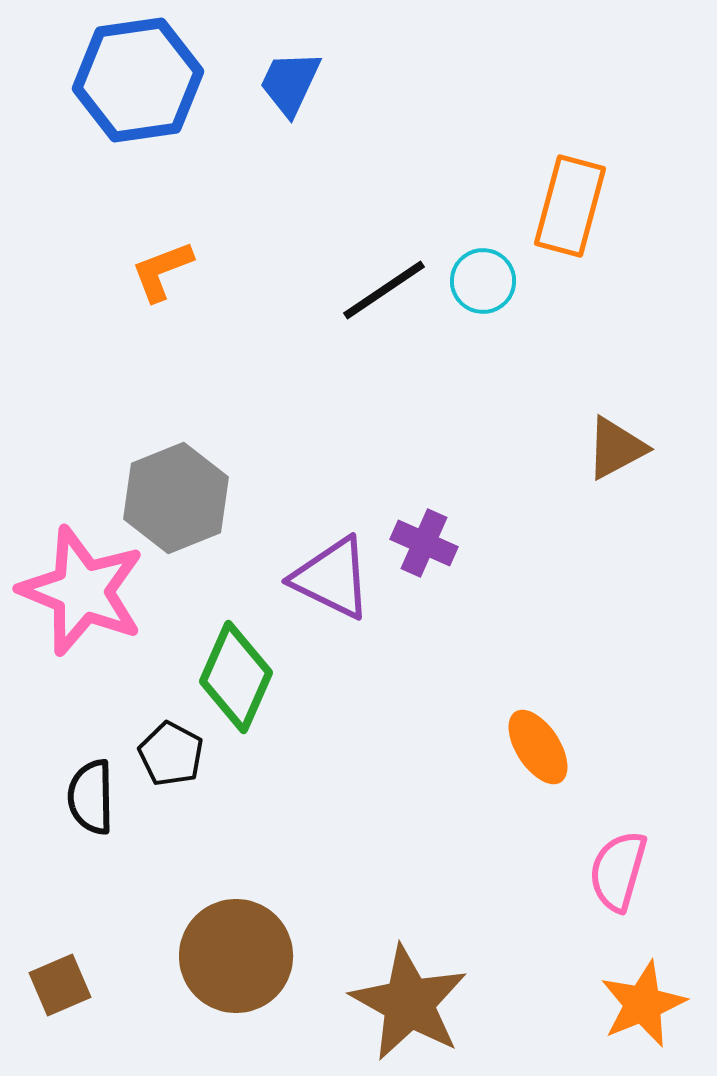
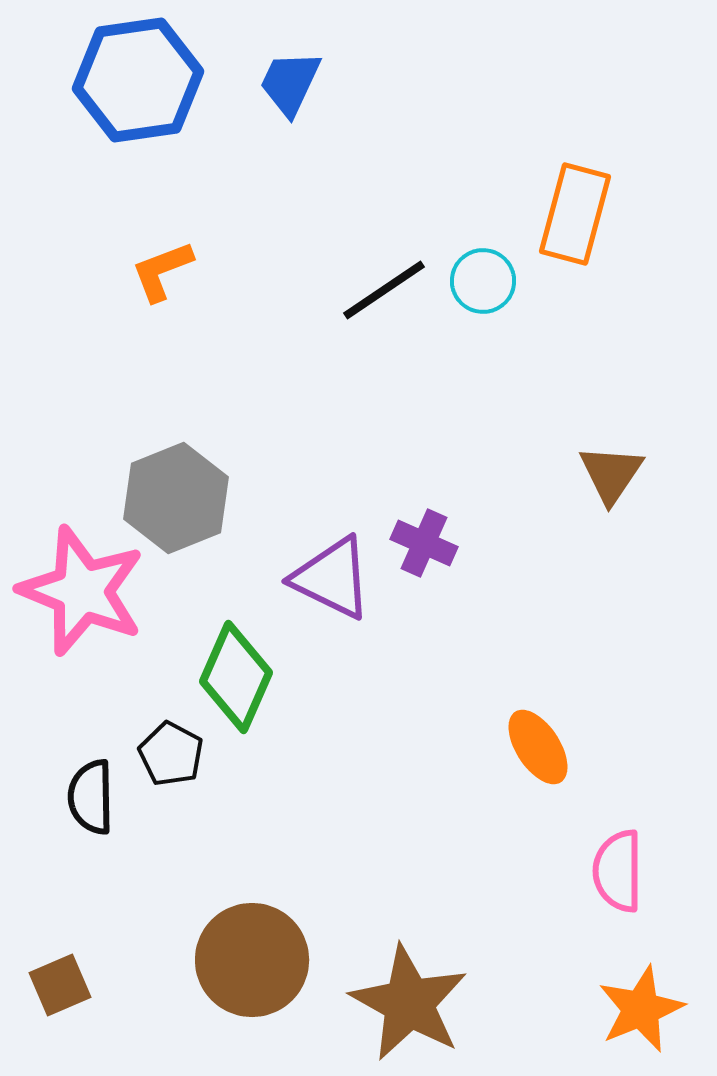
orange rectangle: moved 5 px right, 8 px down
brown triangle: moved 5 px left, 26 px down; rotated 28 degrees counterclockwise
pink semicircle: rotated 16 degrees counterclockwise
brown circle: moved 16 px right, 4 px down
orange star: moved 2 px left, 5 px down
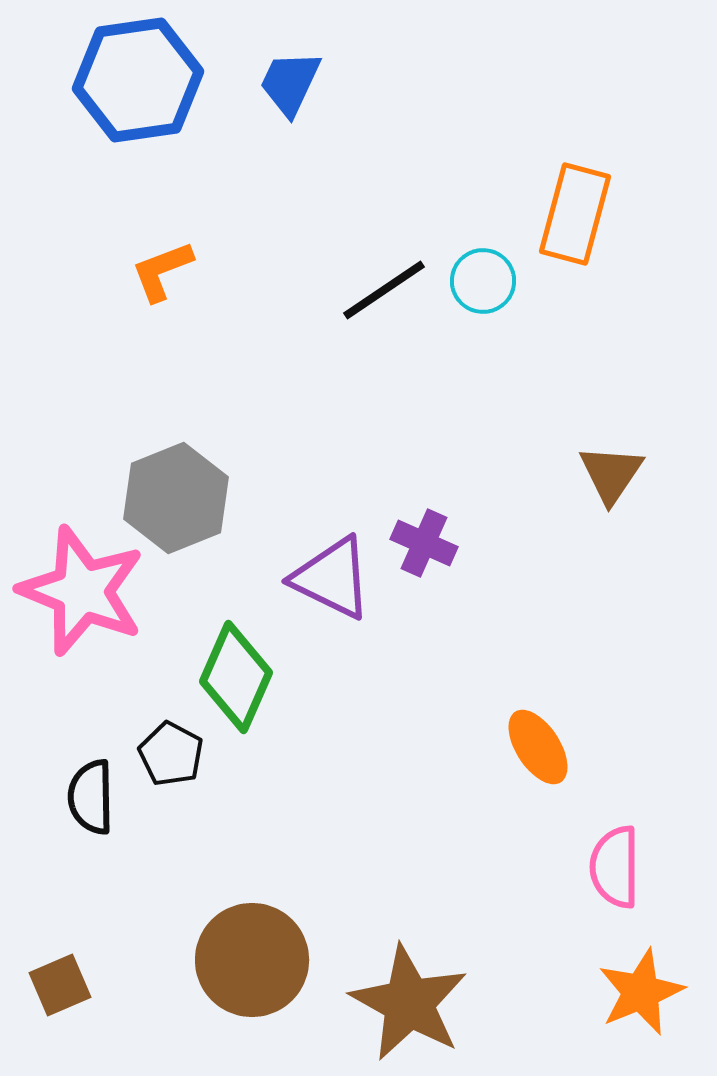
pink semicircle: moved 3 px left, 4 px up
orange star: moved 17 px up
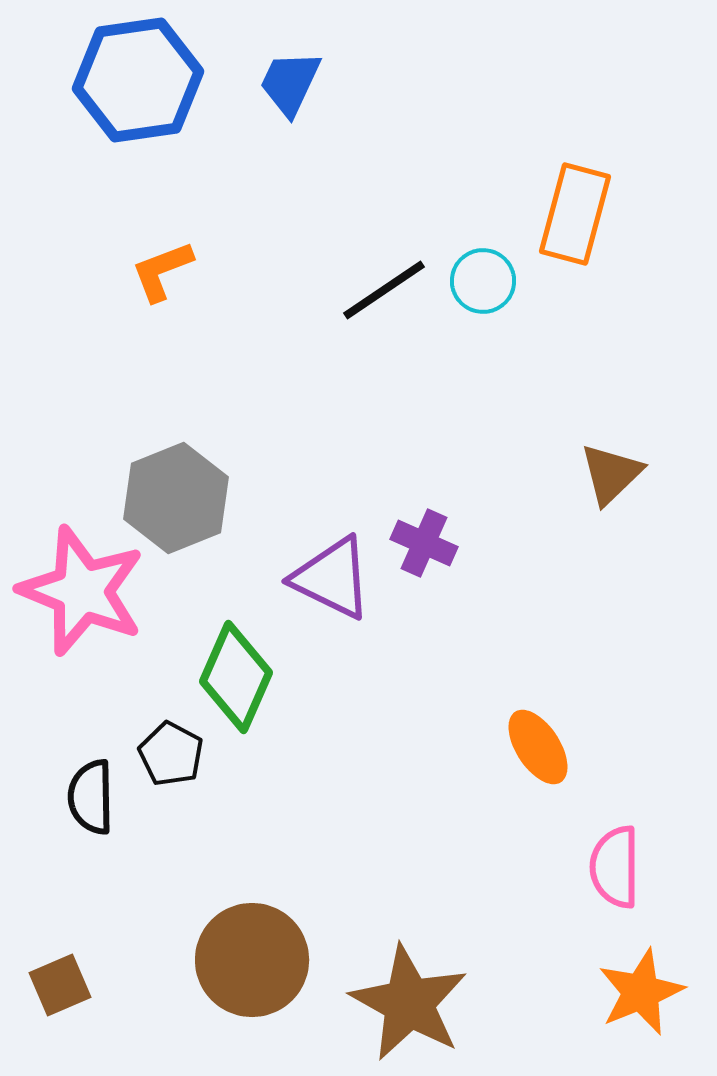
brown triangle: rotated 12 degrees clockwise
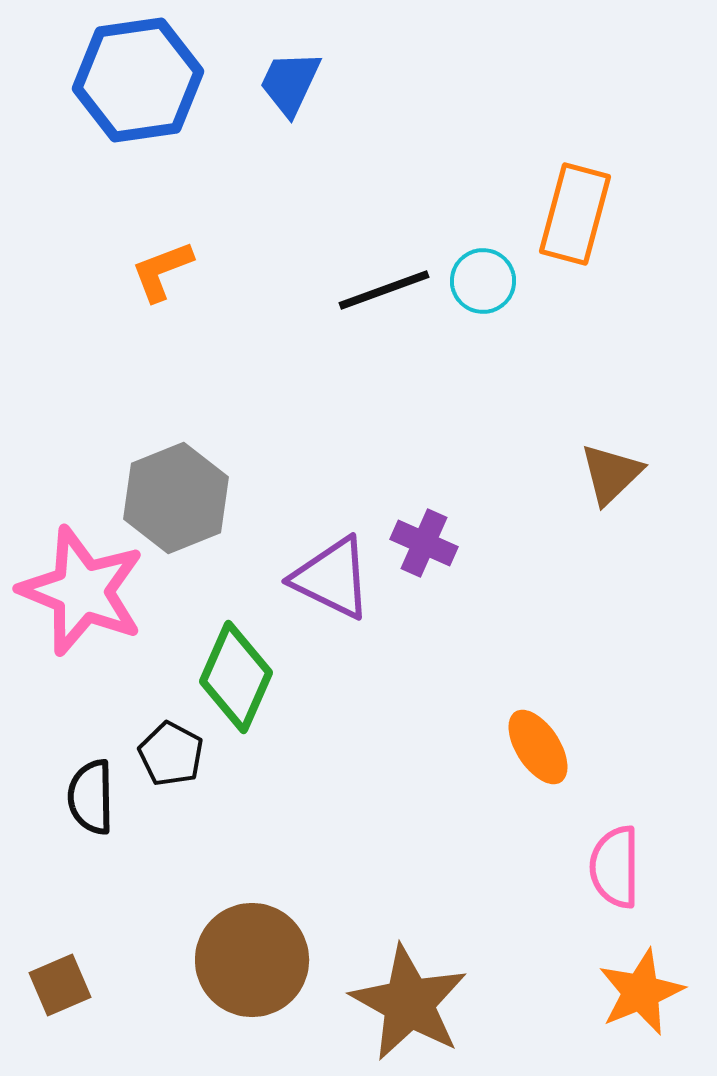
black line: rotated 14 degrees clockwise
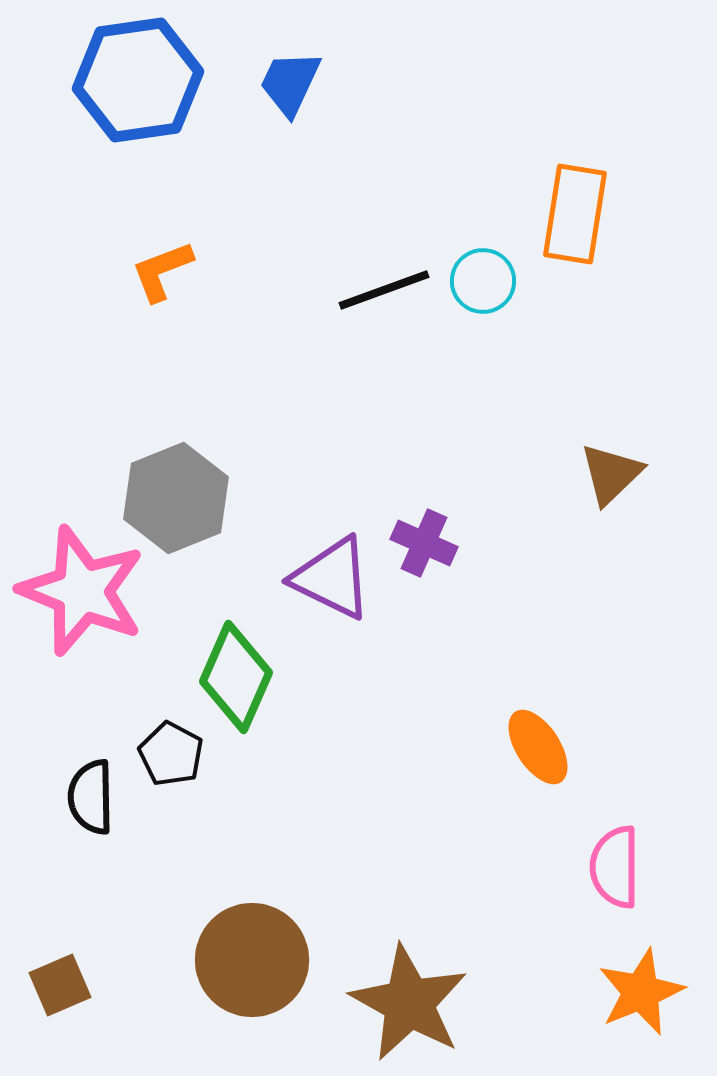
orange rectangle: rotated 6 degrees counterclockwise
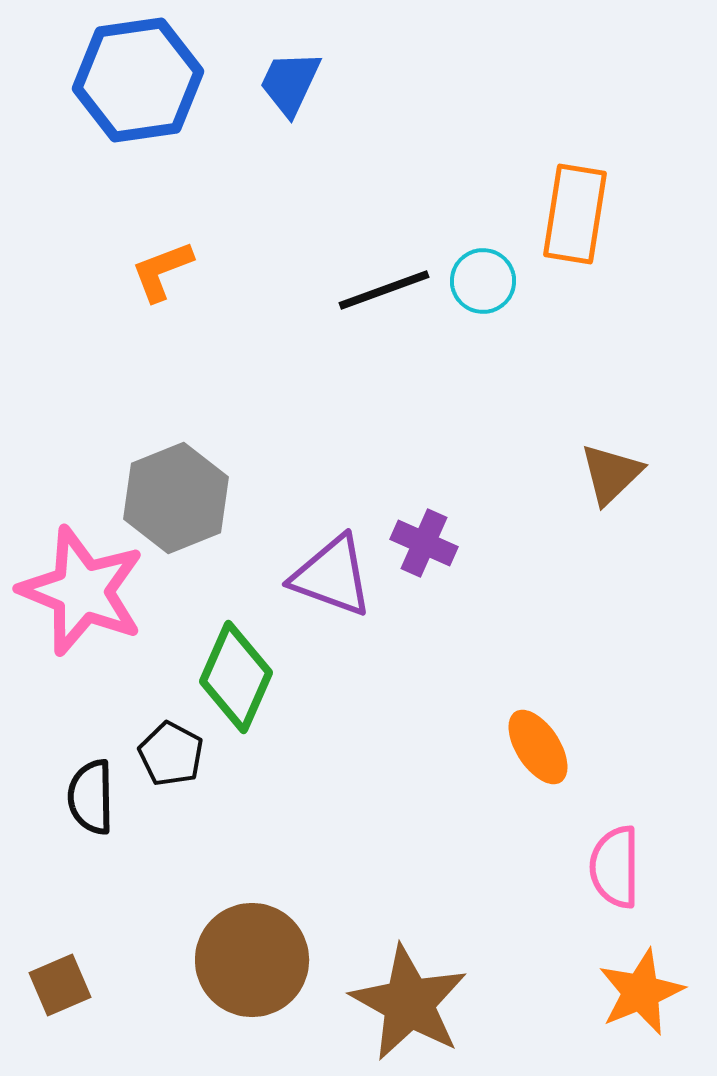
purple triangle: moved 2 px up; rotated 6 degrees counterclockwise
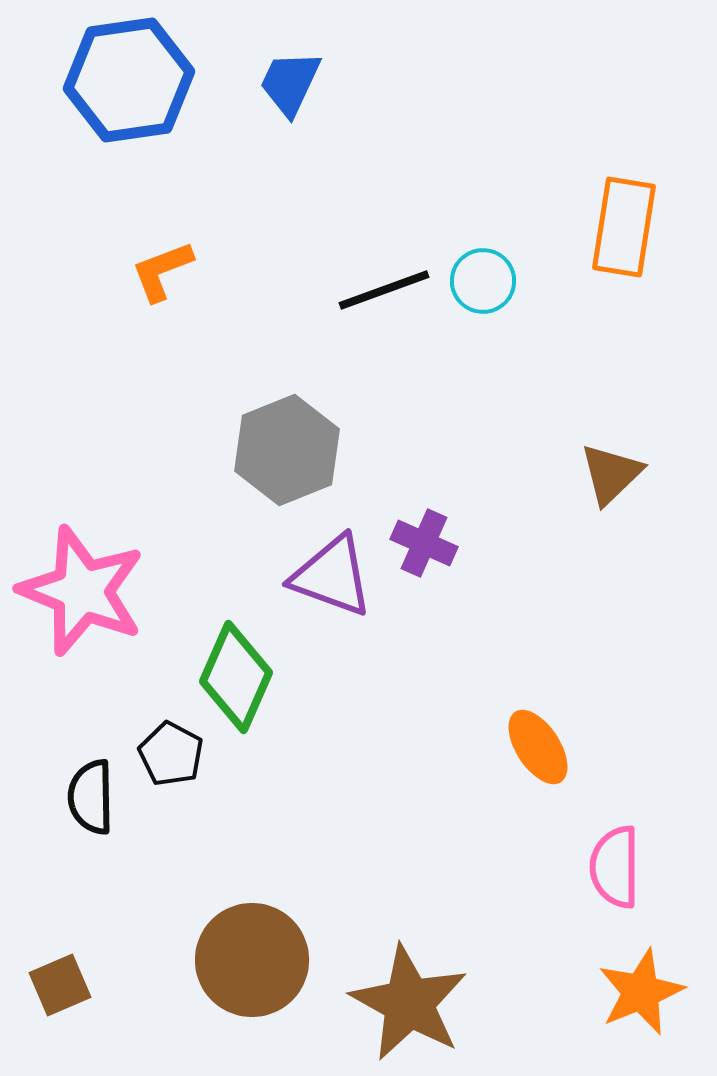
blue hexagon: moved 9 px left
orange rectangle: moved 49 px right, 13 px down
gray hexagon: moved 111 px right, 48 px up
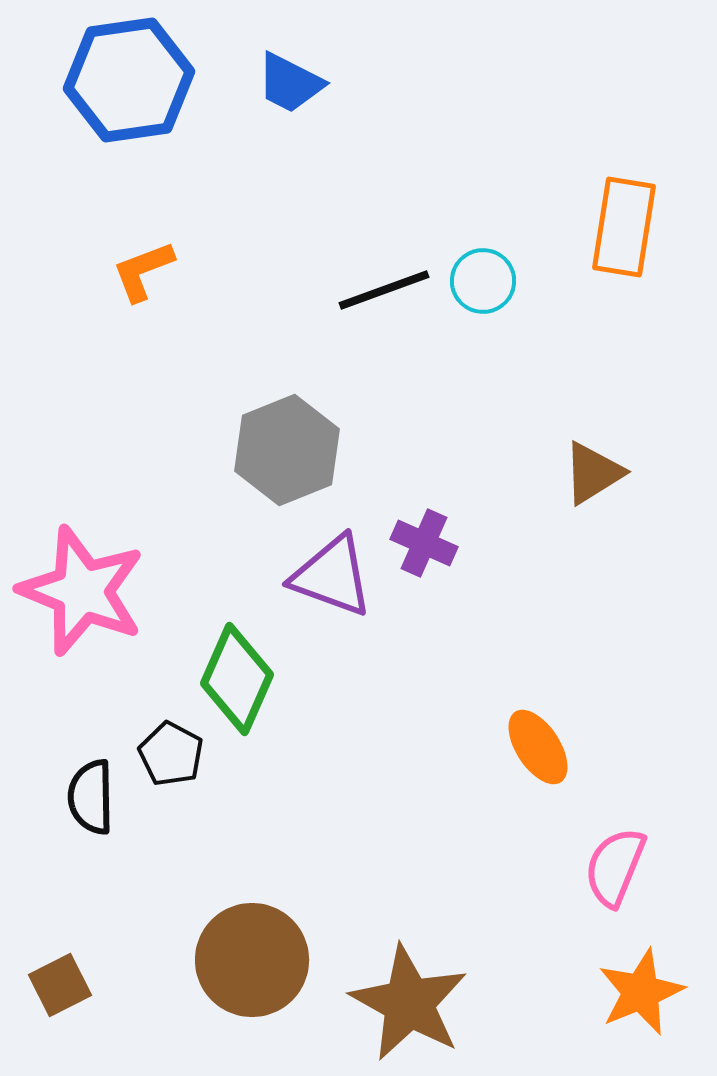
blue trapezoid: rotated 88 degrees counterclockwise
orange L-shape: moved 19 px left
brown triangle: moved 18 px left, 1 px up; rotated 12 degrees clockwise
green diamond: moved 1 px right, 2 px down
pink semicircle: rotated 22 degrees clockwise
brown square: rotated 4 degrees counterclockwise
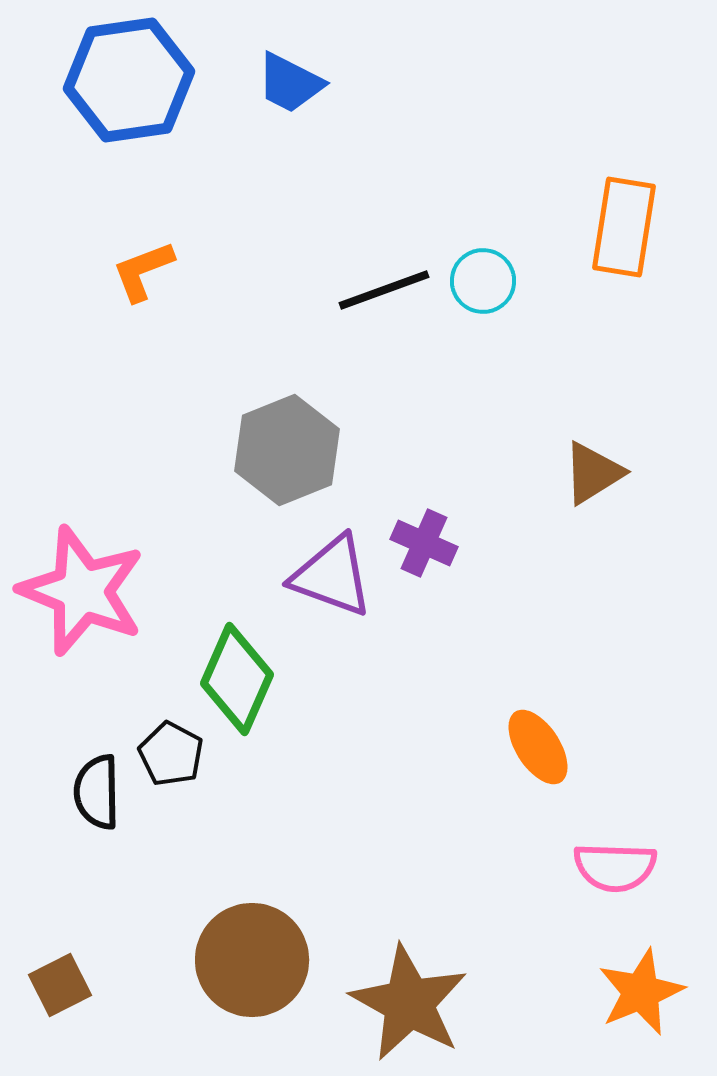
black semicircle: moved 6 px right, 5 px up
pink semicircle: rotated 110 degrees counterclockwise
